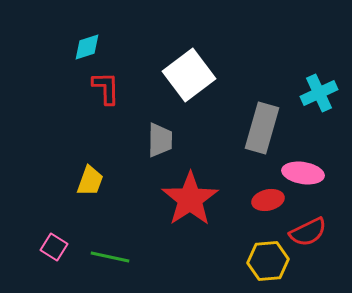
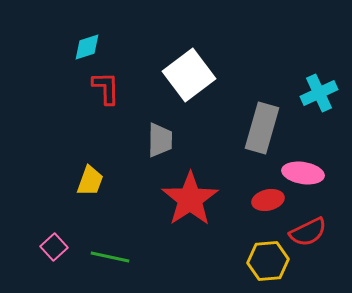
pink square: rotated 16 degrees clockwise
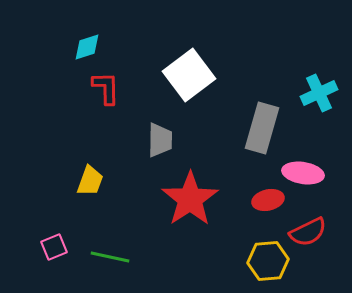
pink square: rotated 20 degrees clockwise
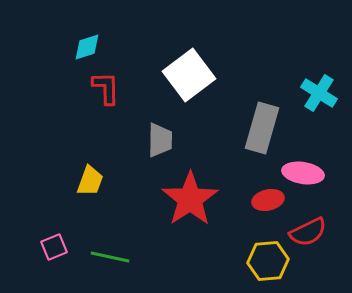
cyan cross: rotated 33 degrees counterclockwise
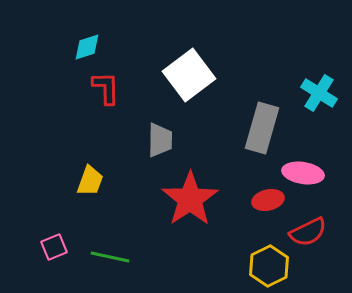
yellow hexagon: moved 1 px right, 5 px down; rotated 21 degrees counterclockwise
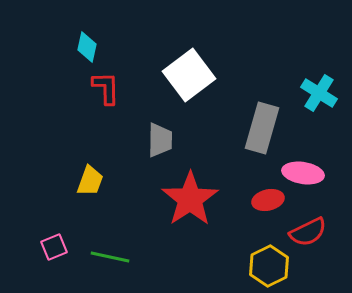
cyan diamond: rotated 60 degrees counterclockwise
